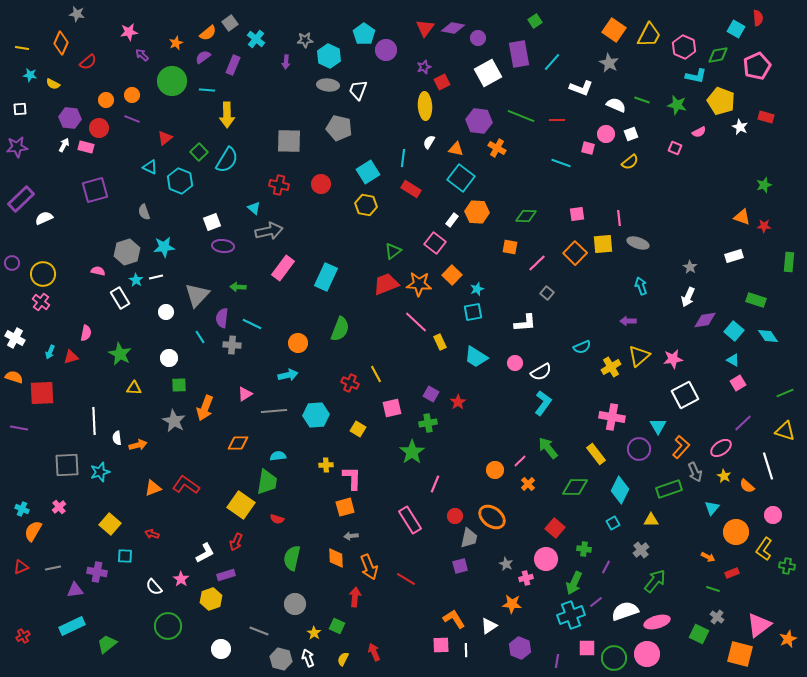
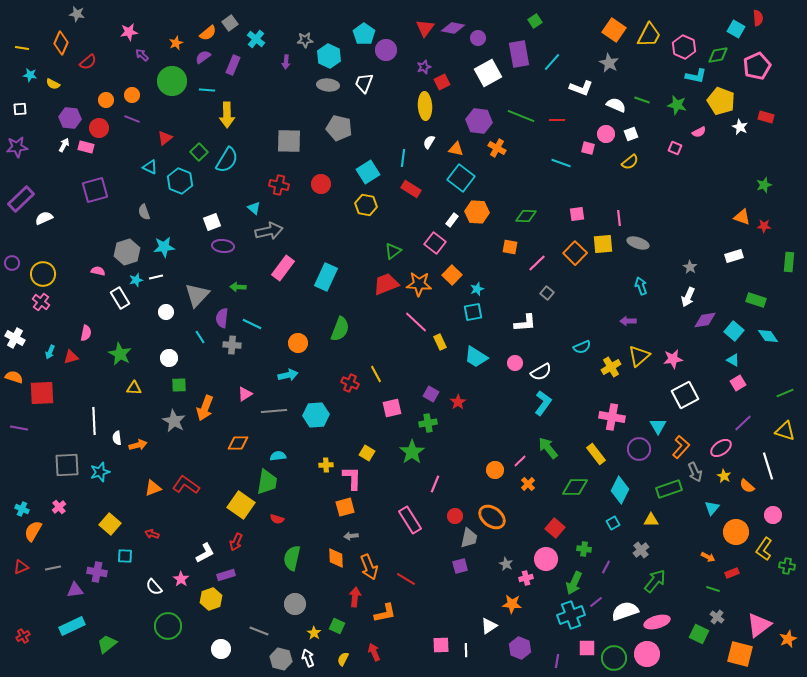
white trapezoid at (358, 90): moved 6 px right, 7 px up
cyan star at (136, 280): rotated 24 degrees clockwise
yellow square at (358, 429): moved 9 px right, 24 px down
orange L-shape at (454, 619): moved 69 px left, 6 px up; rotated 110 degrees clockwise
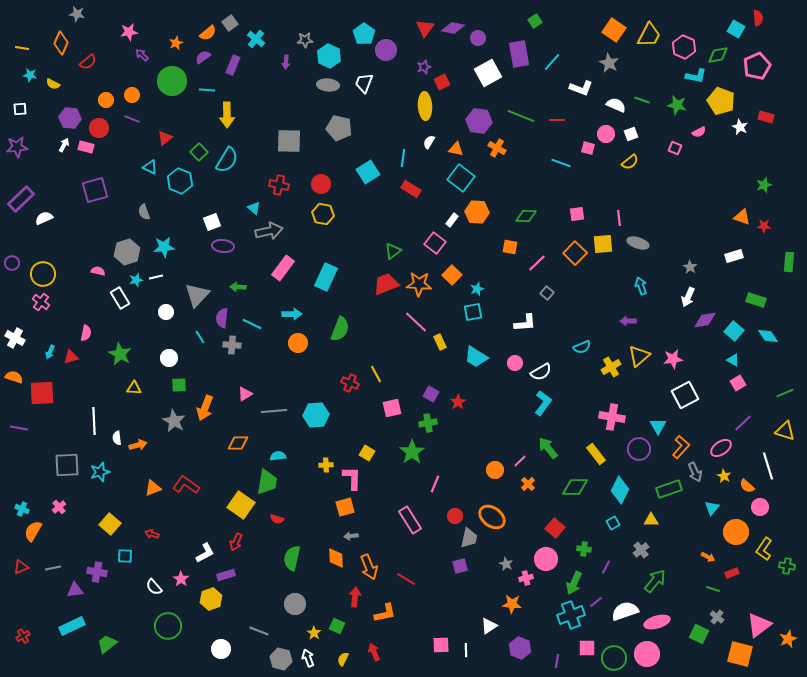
yellow hexagon at (366, 205): moved 43 px left, 9 px down
cyan arrow at (288, 375): moved 4 px right, 61 px up; rotated 12 degrees clockwise
pink circle at (773, 515): moved 13 px left, 8 px up
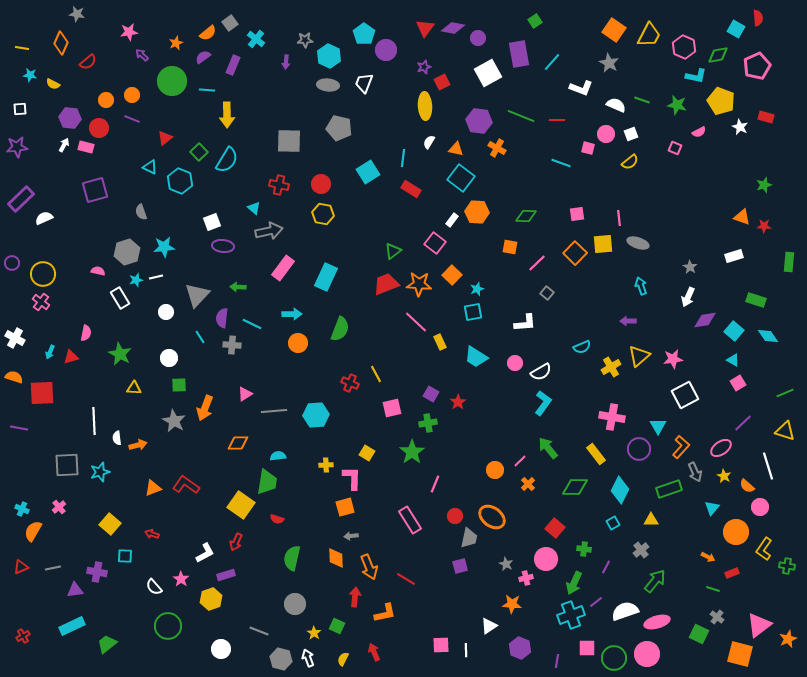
gray semicircle at (144, 212): moved 3 px left
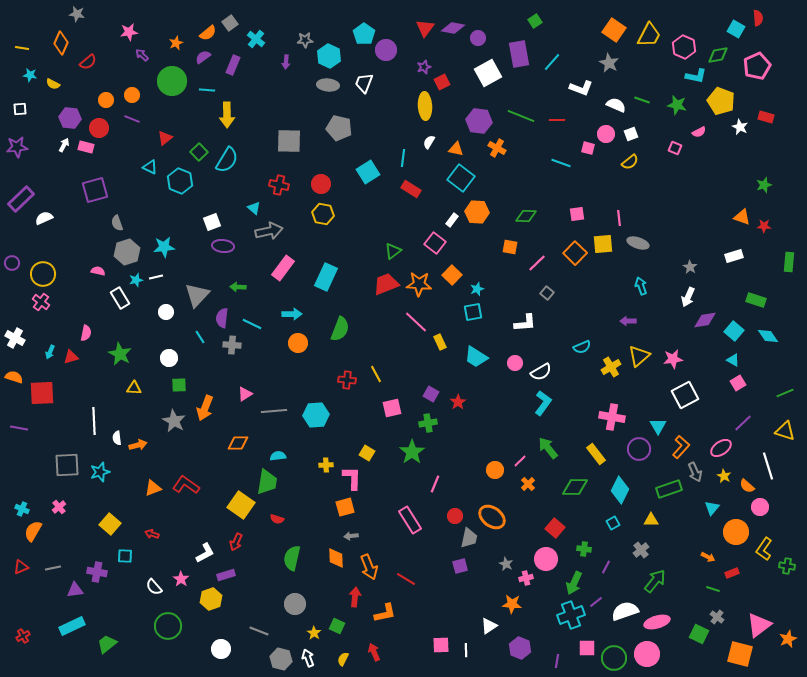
gray semicircle at (141, 212): moved 24 px left, 11 px down
red cross at (350, 383): moved 3 px left, 3 px up; rotated 18 degrees counterclockwise
